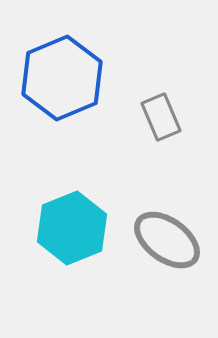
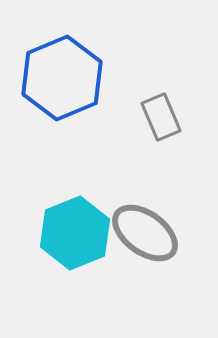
cyan hexagon: moved 3 px right, 5 px down
gray ellipse: moved 22 px left, 7 px up
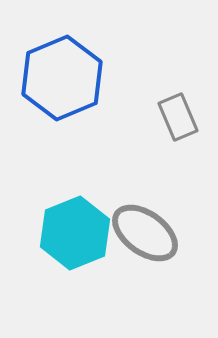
gray rectangle: moved 17 px right
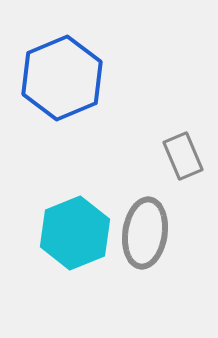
gray rectangle: moved 5 px right, 39 px down
gray ellipse: rotated 62 degrees clockwise
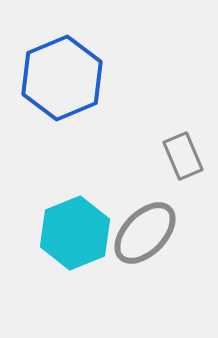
gray ellipse: rotated 36 degrees clockwise
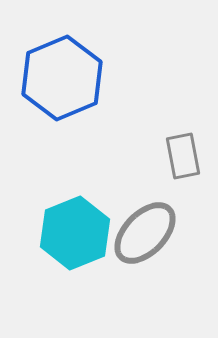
gray rectangle: rotated 12 degrees clockwise
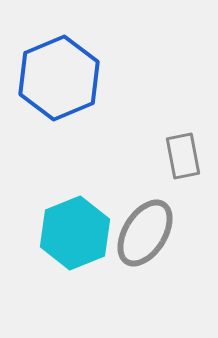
blue hexagon: moved 3 px left
gray ellipse: rotated 12 degrees counterclockwise
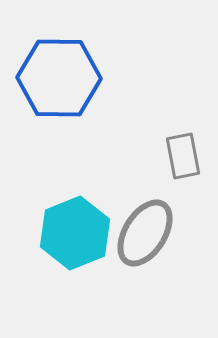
blue hexagon: rotated 24 degrees clockwise
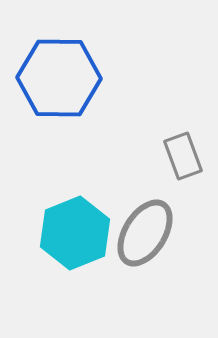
gray rectangle: rotated 9 degrees counterclockwise
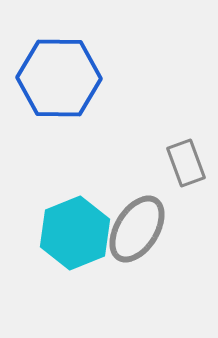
gray rectangle: moved 3 px right, 7 px down
gray ellipse: moved 8 px left, 4 px up
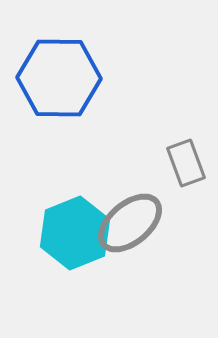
gray ellipse: moved 7 px left, 6 px up; rotated 18 degrees clockwise
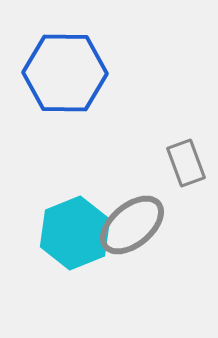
blue hexagon: moved 6 px right, 5 px up
gray ellipse: moved 2 px right, 2 px down
